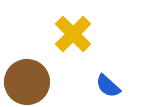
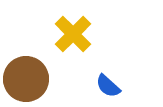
brown circle: moved 1 px left, 3 px up
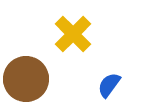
blue semicircle: moved 1 px right, 1 px up; rotated 84 degrees clockwise
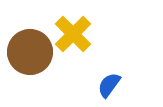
brown circle: moved 4 px right, 27 px up
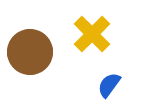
yellow cross: moved 19 px right
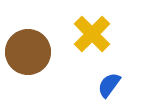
brown circle: moved 2 px left
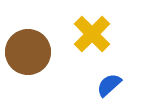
blue semicircle: rotated 12 degrees clockwise
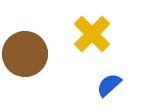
brown circle: moved 3 px left, 2 px down
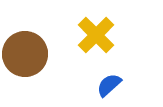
yellow cross: moved 4 px right, 1 px down
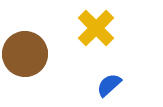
yellow cross: moved 7 px up
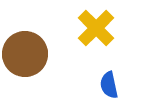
blue semicircle: rotated 60 degrees counterclockwise
